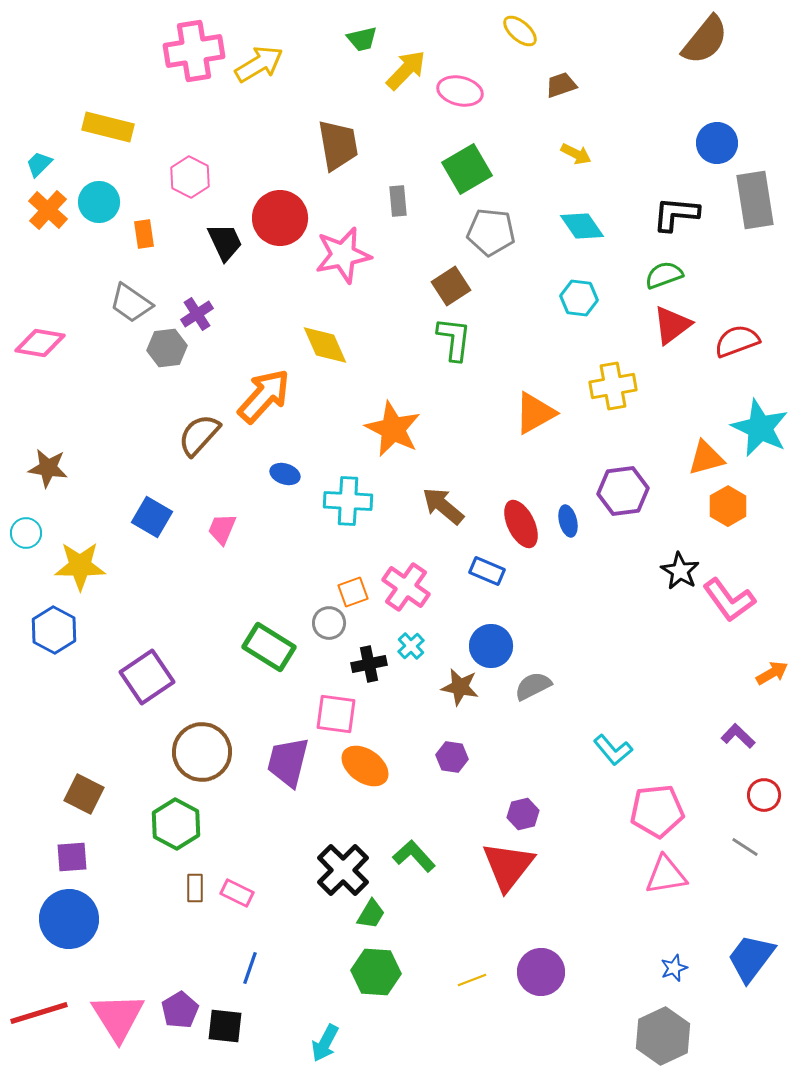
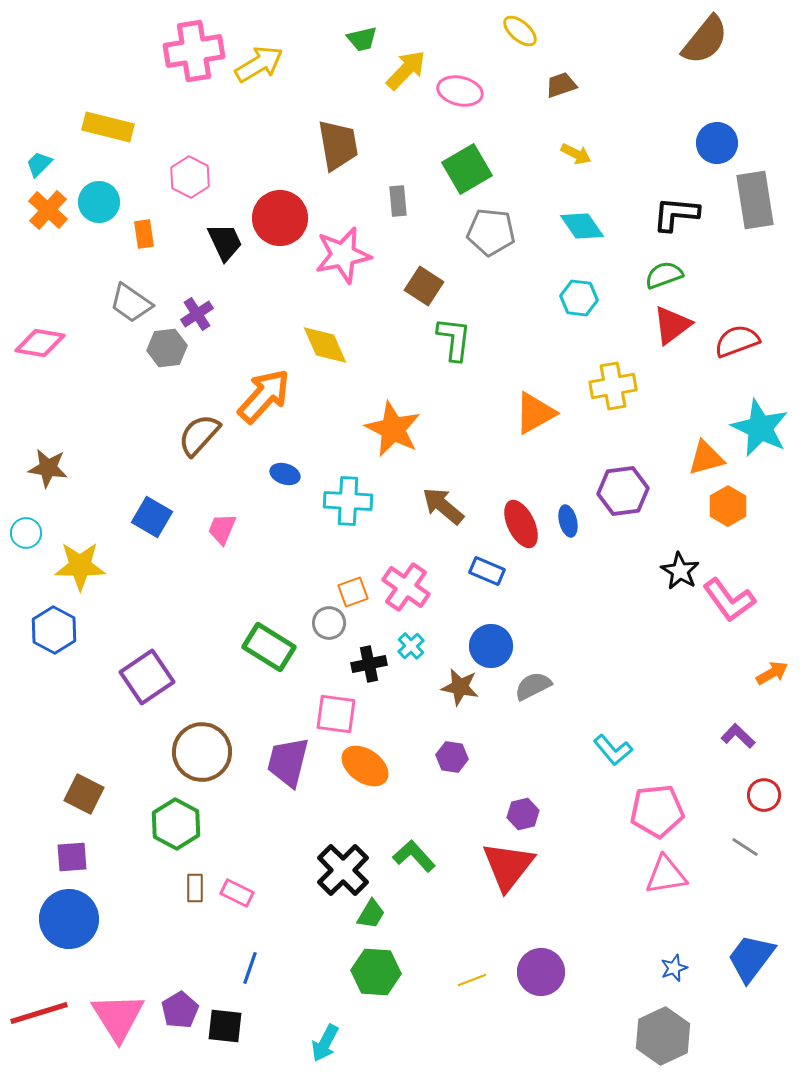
brown square at (451, 286): moved 27 px left; rotated 24 degrees counterclockwise
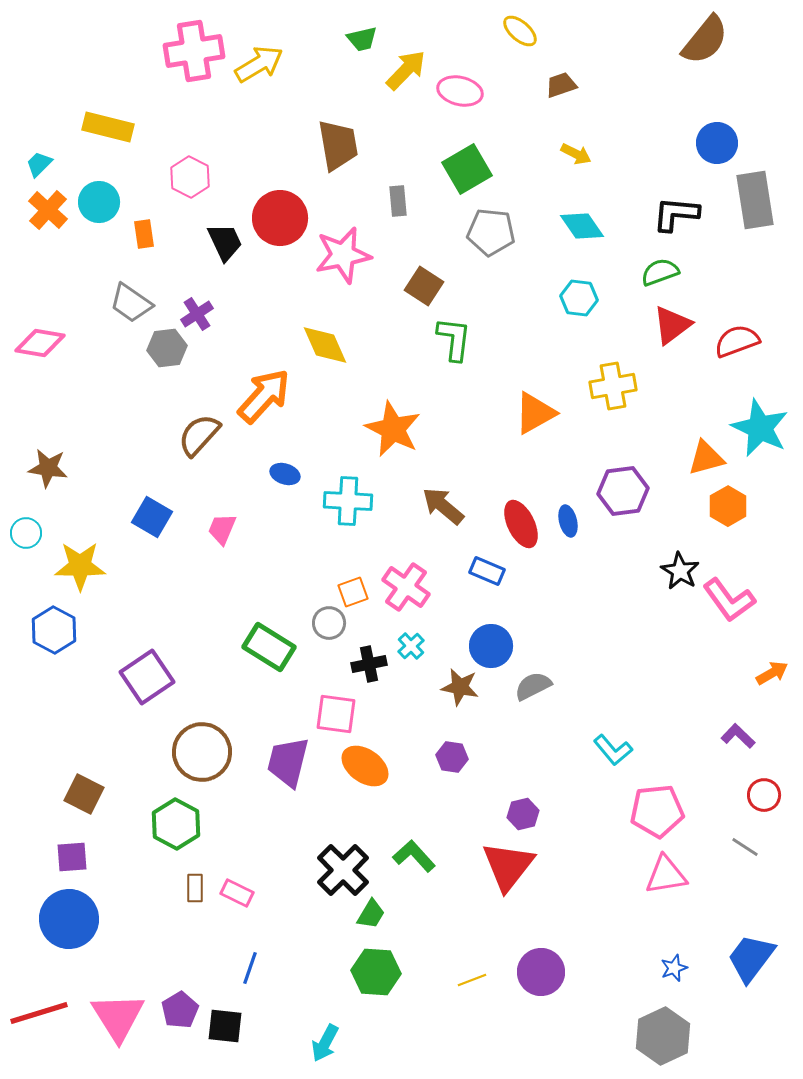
green semicircle at (664, 275): moved 4 px left, 3 px up
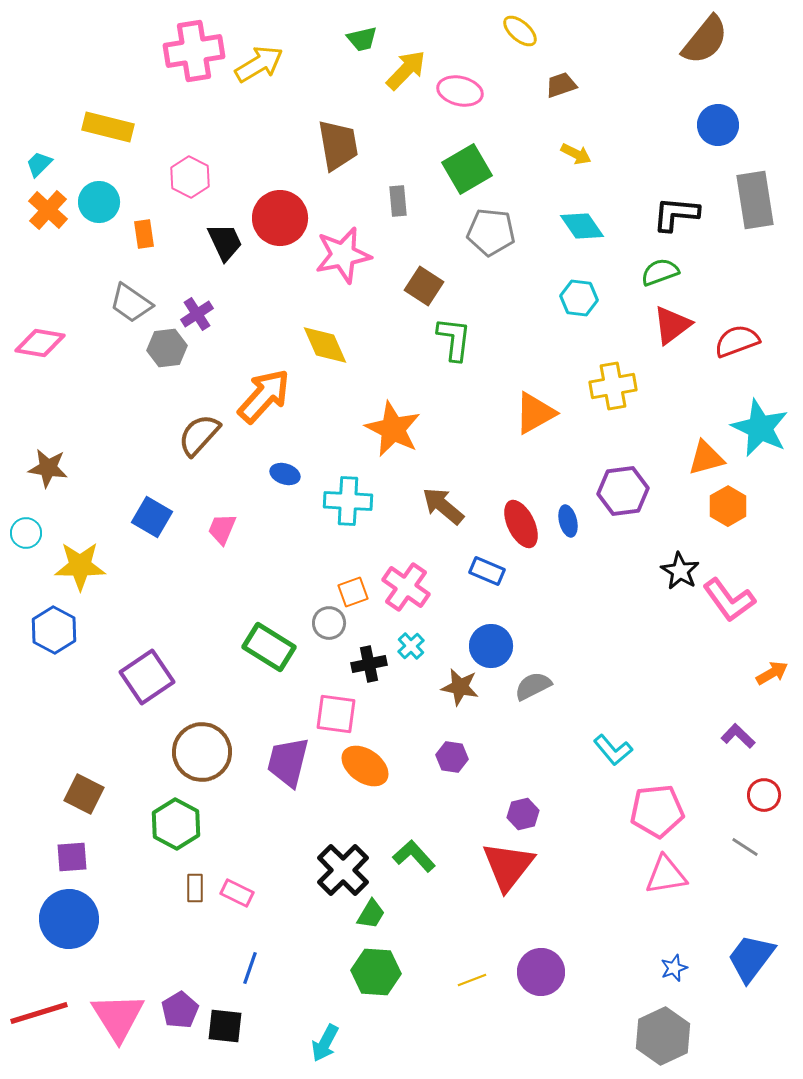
blue circle at (717, 143): moved 1 px right, 18 px up
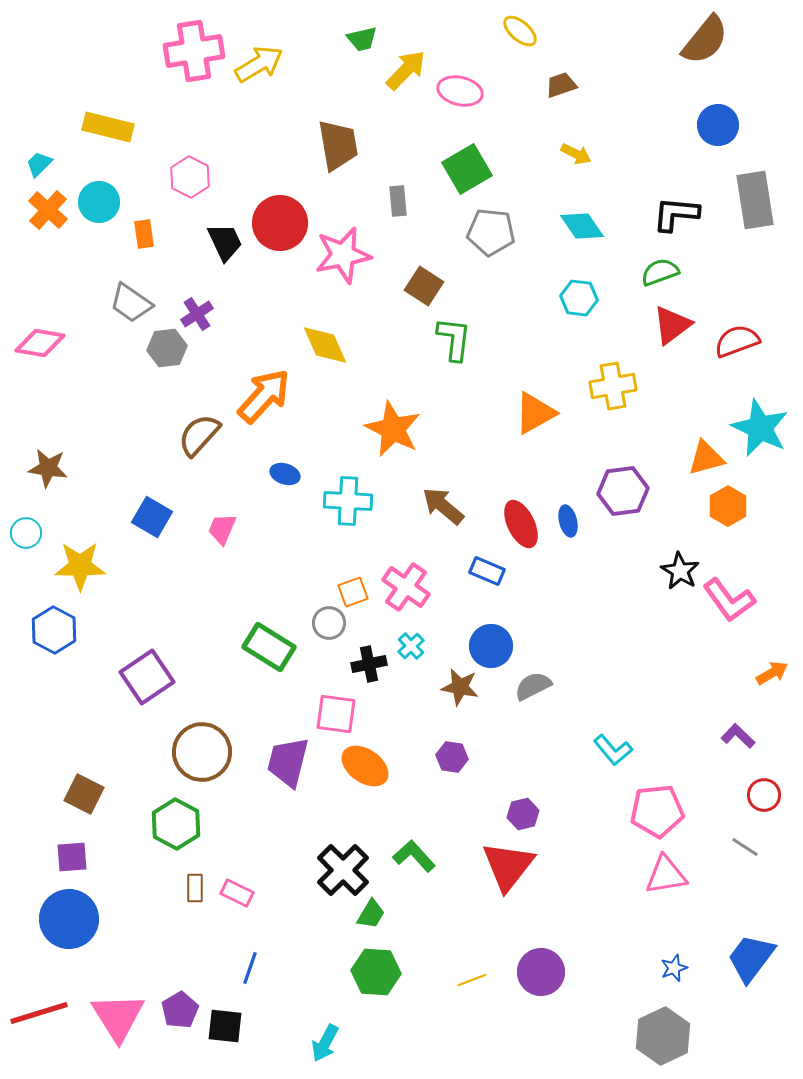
red circle at (280, 218): moved 5 px down
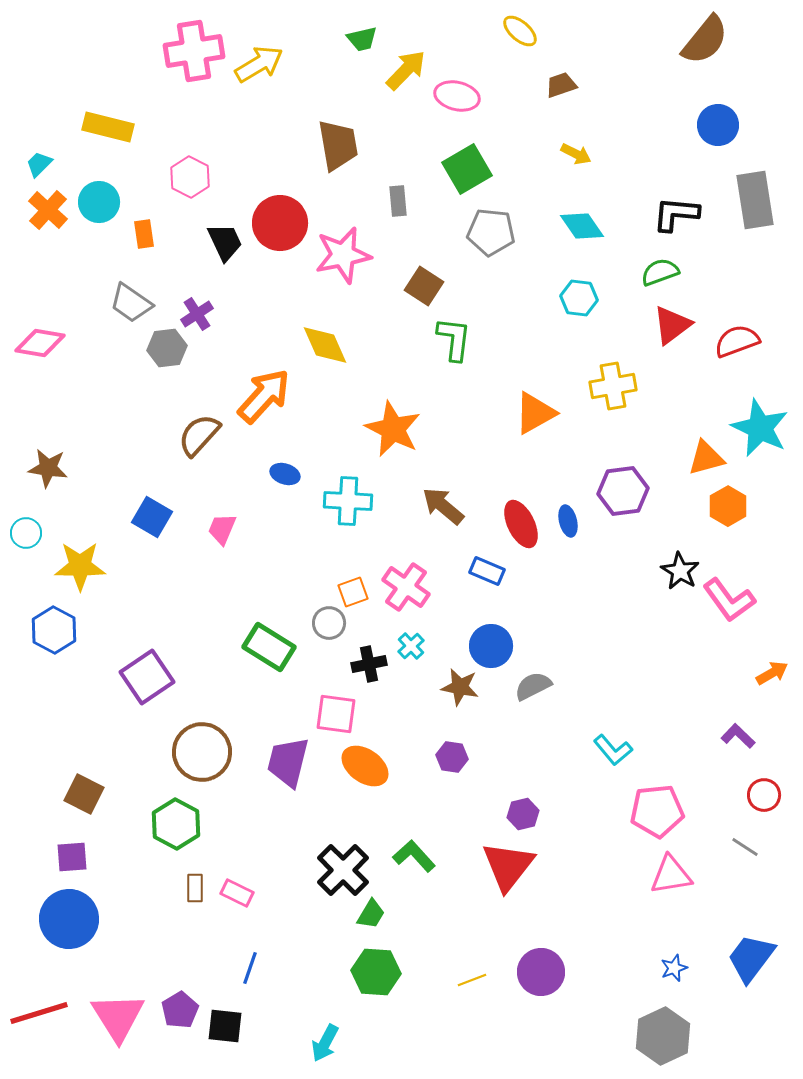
pink ellipse at (460, 91): moved 3 px left, 5 px down
pink triangle at (666, 875): moved 5 px right
